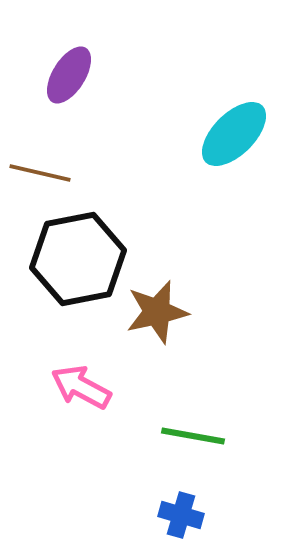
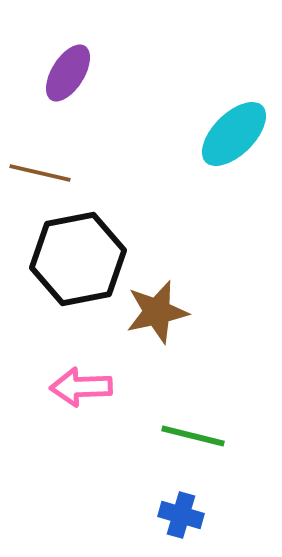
purple ellipse: moved 1 px left, 2 px up
pink arrow: rotated 30 degrees counterclockwise
green line: rotated 4 degrees clockwise
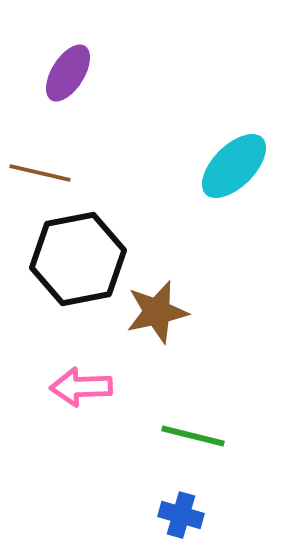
cyan ellipse: moved 32 px down
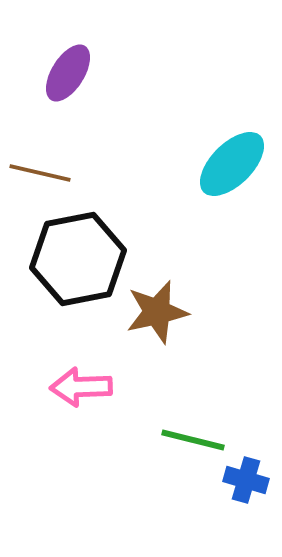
cyan ellipse: moved 2 px left, 2 px up
green line: moved 4 px down
blue cross: moved 65 px right, 35 px up
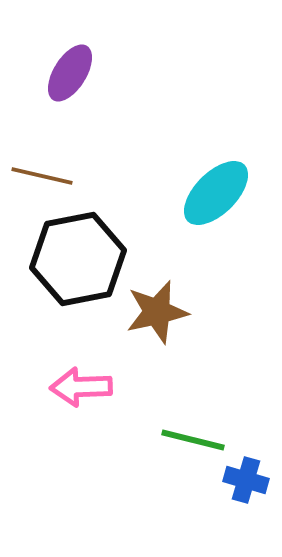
purple ellipse: moved 2 px right
cyan ellipse: moved 16 px left, 29 px down
brown line: moved 2 px right, 3 px down
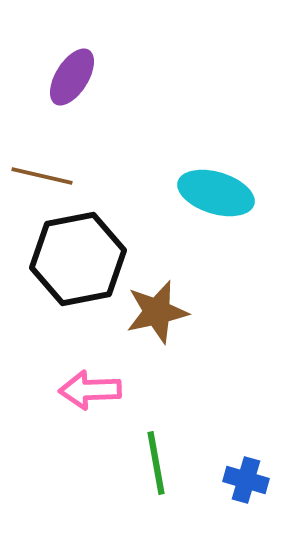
purple ellipse: moved 2 px right, 4 px down
cyan ellipse: rotated 62 degrees clockwise
pink arrow: moved 9 px right, 3 px down
green line: moved 37 px left, 23 px down; rotated 66 degrees clockwise
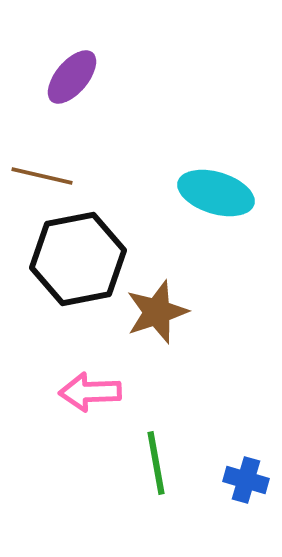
purple ellipse: rotated 8 degrees clockwise
brown star: rotated 6 degrees counterclockwise
pink arrow: moved 2 px down
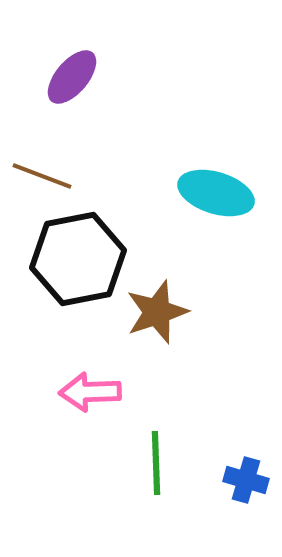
brown line: rotated 8 degrees clockwise
green line: rotated 8 degrees clockwise
